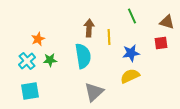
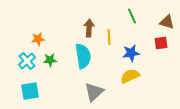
orange star: rotated 16 degrees clockwise
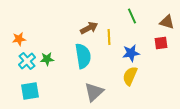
brown arrow: rotated 60 degrees clockwise
orange star: moved 19 px left
green star: moved 3 px left, 1 px up
yellow semicircle: rotated 42 degrees counterclockwise
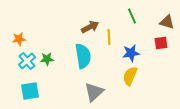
brown arrow: moved 1 px right, 1 px up
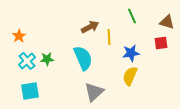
orange star: moved 3 px up; rotated 24 degrees counterclockwise
cyan semicircle: moved 2 px down; rotated 15 degrees counterclockwise
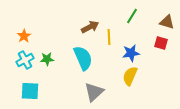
green line: rotated 56 degrees clockwise
orange star: moved 5 px right
red square: rotated 24 degrees clockwise
cyan cross: moved 2 px left, 1 px up; rotated 12 degrees clockwise
cyan square: rotated 12 degrees clockwise
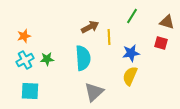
orange star: rotated 16 degrees clockwise
cyan semicircle: rotated 20 degrees clockwise
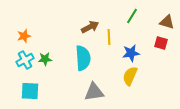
green star: moved 2 px left
gray triangle: rotated 35 degrees clockwise
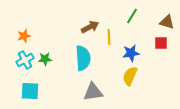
red square: rotated 16 degrees counterclockwise
gray triangle: moved 1 px left
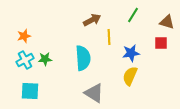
green line: moved 1 px right, 1 px up
brown arrow: moved 2 px right, 7 px up
gray triangle: moved 1 px right, 1 px down; rotated 40 degrees clockwise
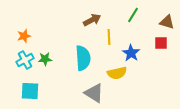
blue star: rotated 30 degrees counterclockwise
yellow semicircle: moved 13 px left, 3 px up; rotated 126 degrees counterclockwise
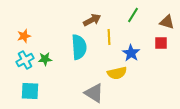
cyan semicircle: moved 4 px left, 11 px up
